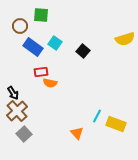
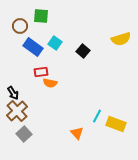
green square: moved 1 px down
yellow semicircle: moved 4 px left
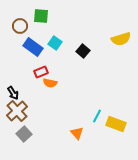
red rectangle: rotated 16 degrees counterclockwise
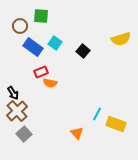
cyan line: moved 2 px up
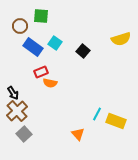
yellow rectangle: moved 3 px up
orange triangle: moved 1 px right, 1 px down
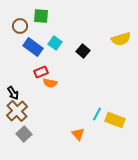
yellow rectangle: moved 1 px left, 1 px up
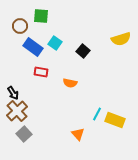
red rectangle: rotated 32 degrees clockwise
orange semicircle: moved 20 px right
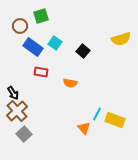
green square: rotated 21 degrees counterclockwise
orange triangle: moved 6 px right, 6 px up
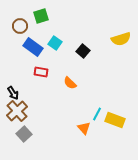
orange semicircle: rotated 32 degrees clockwise
